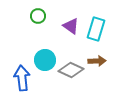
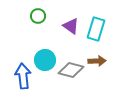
gray diamond: rotated 10 degrees counterclockwise
blue arrow: moved 1 px right, 2 px up
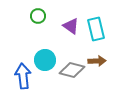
cyan rectangle: rotated 30 degrees counterclockwise
gray diamond: moved 1 px right
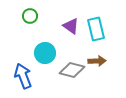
green circle: moved 8 px left
cyan circle: moved 7 px up
blue arrow: rotated 15 degrees counterclockwise
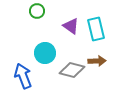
green circle: moved 7 px right, 5 px up
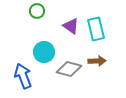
cyan circle: moved 1 px left, 1 px up
gray diamond: moved 3 px left, 1 px up
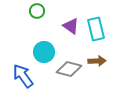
blue arrow: rotated 15 degrees counterclockwise
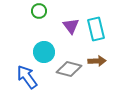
green circle: moved 2 px right
purple triangle: rotated 18 degrees clockwise
blue arrow: moved 4 px right, 1 px down
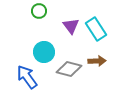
cyan rectangle: rotated 20 degrees counterclockwise
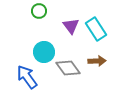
gray diamond: moved 1 px left, 1 px up; rotated 40 degrees clockwise
